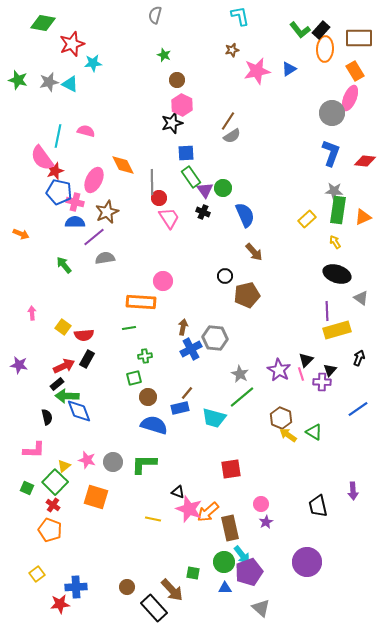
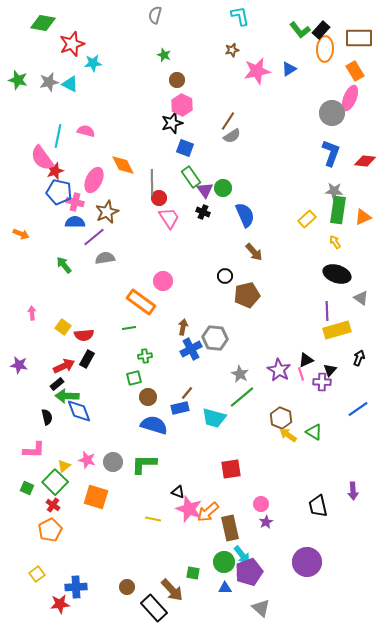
blue square at (186, 153): moved 1 px left, 5 px up; rotated 24 degrees clockwise
orange rectangle at (141, 302): rotated 32 degrees clockwise
black triangle at (306, 360): rotated 21 degrees clockwise
orange pentagon at (50, 530): rotated 25 degrees clockwise
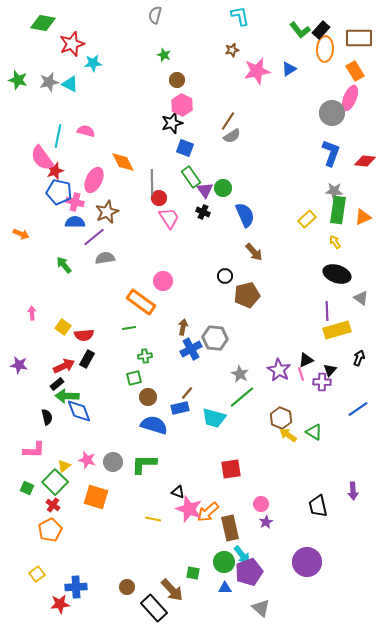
orange diamond at (123, 165): moved 3 px up
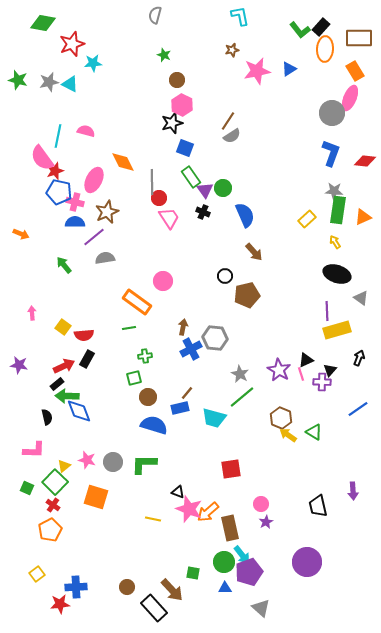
black rectangle at (321, 30): moved 3 px up
orange rectangle at (141, 302): moved 4 px left
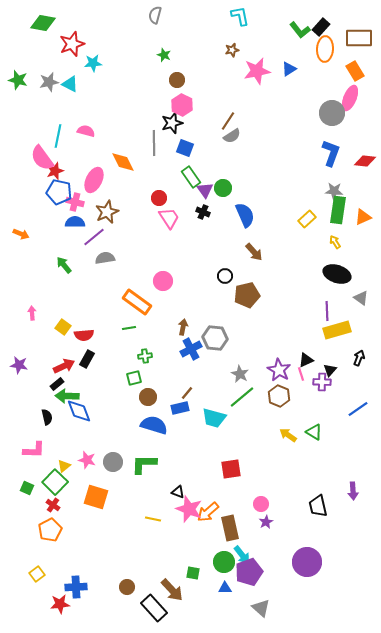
gray line at (152, 182): moved 2 px right, 39 px up
brown hexagon at (281, 418): moved 2 px left, 22 px up
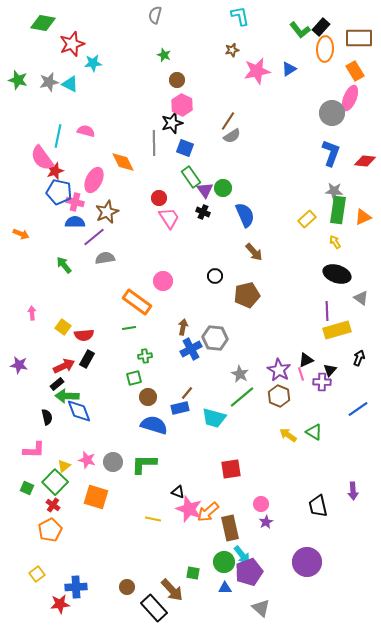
black circle at (225, 276): moved 10 px left
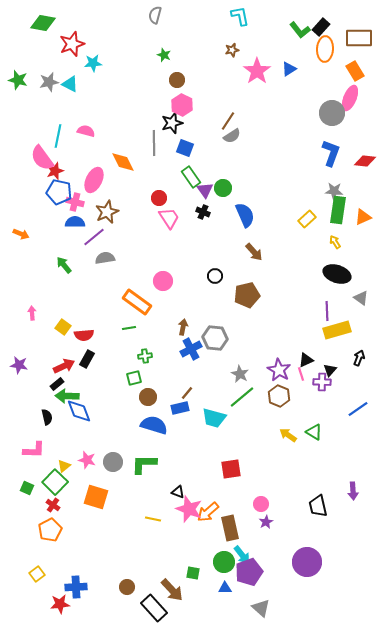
pink star at (257, 71): rotated 24 degrees counterclockwise
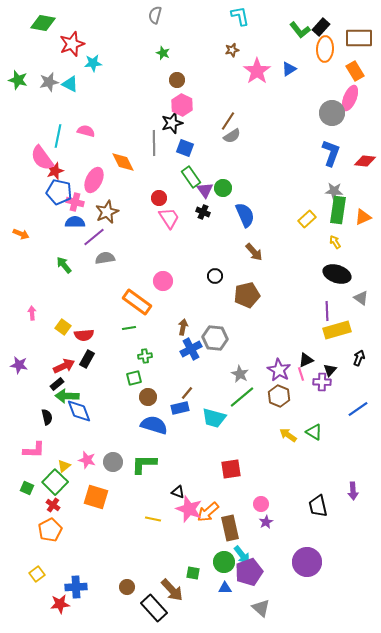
green star at (164, 55): moved 1 px left, 2 px up
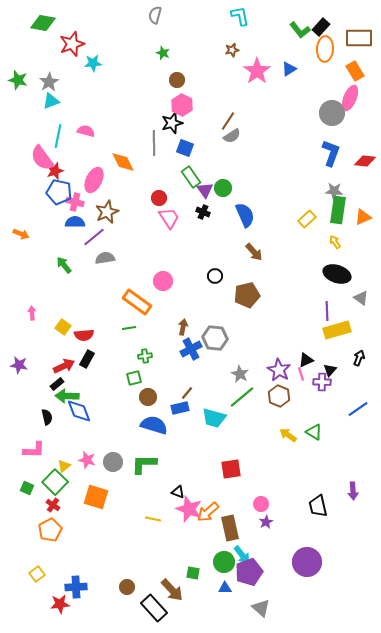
gray star at (49, 82): rotated 18 degrees counterclockwise
cyan triangle at (70, 84): moved 19 px left, 17 px down; rotated 48 degrees counterclockwise
